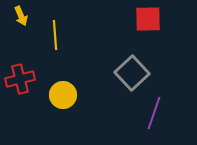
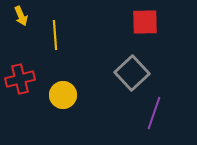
red square: moved 3 px left, 3 px down
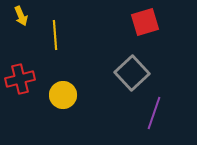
red square: rotated 16 degrees counterclockwise
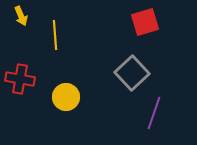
red cross: rotated 24 degrees clockwise
yellow circle: moved 3 px right, 2 px down
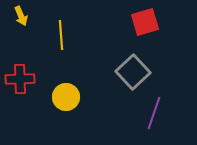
yellow line: moved 6 px right
gray square: moved 1 px right, 1 px up
red cross: rotated 12 degrees counterclockwise
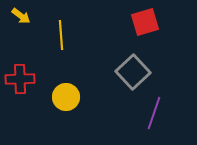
yellow arrow: rotated 30 degrees counterclockwise
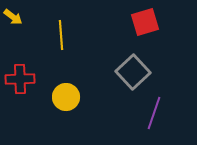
yellow arrow: moved 8 px left, 1 px down
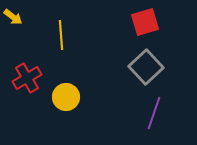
gray square: moved 13 px right, 5 px up
red cross: moved 7 px right, 1 px up; rotated 28 degrees counterclockwise
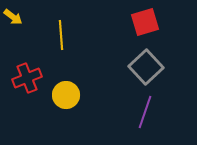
red cross: rotated 8 degrees clockwise
yellow circle: moved 2 px up
purple line: moved 9 px left, 1 px up
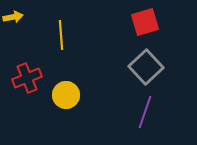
yellow arrow: rotated 48 degrees counterclockwise
